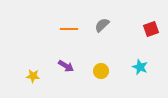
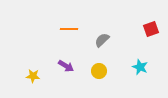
gray semicircle: moved 15 px down
yellow circle: moved 2 px left
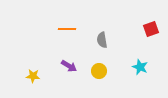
orange line: moved 2 px left
gray semicircle: rotated 56 degrees counterclockwise
purple arrow: moved 3 px right
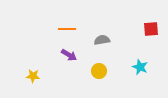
red square: rotated 14 degrees clockwise
gray semicircle: rotated 91 degrees clockwise
purple arrow: moved 11 px up
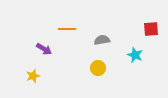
purple arrow: moved 25 px left, 6 px up
cyan star: moved 5 px left, 12 px up
yellow circle: moved 1 px left, 3 px up
yellow star: rotated 24 degrees counterclockwise
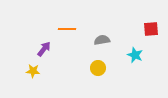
purple arrow: rotated 84 degrees counterclockwise
yellow star: moved 5 px up; rotated 24 degrees clockwise
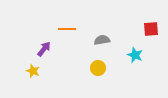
yellow star: rotated 16 degrees clockwise
